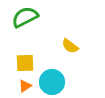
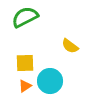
cyan circle: moved 2 px left, 1 px up
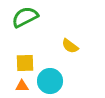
orange triangle: moved 3 px left; rotated 32 degrees clockwise
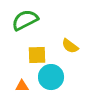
green semicircle: moved 3 px down
yellow square: moved 12 px right, 8 px up
cyan circle: moved 1 px right, 4 px up
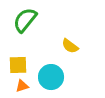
green semicircle: rotated 24 degrees counterclockwise
yellow square: moved 19 px left, 10 px down
orange triangle: rotated 16 degrees counterclockwise
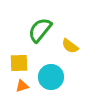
green semicircle: moved 15 px right, 10 px down
yellow square: moved 1 px right, 2 px up
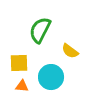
green semicircle: rotated 12 degrees counterclockwise
yellow semicircle: moved 5 px down
orange triangle: rotated 24 degrees clockwise
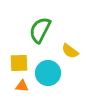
cyan circle: moved 3 px left, 4 px up
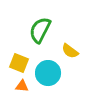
yellow square: rotated 24 degrees clockwise
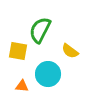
yellow square: moved 1 px left, 12 px up; rotated 12 degrees counterclockwise
cyan circle: moved 1 px down
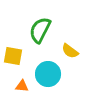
yellow square: moved 5 px left, 5 px down
